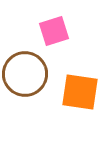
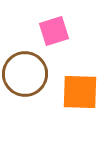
orange square: rotated 6 degrees counterclockwise
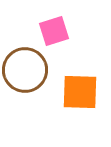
brown circle: moved 4 px up
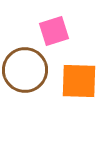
orange square: moved 1 px left, 11 px up
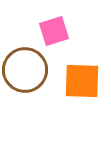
orange square: moved 3 px right
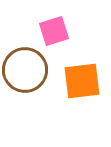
orange square: rotated 9 degrees counterclockwise
